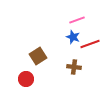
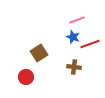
brown square: moved 1 px right, 3 px up
red circle: moved 2 px up
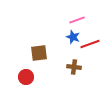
brown square: rotated 24 degrees clockwise
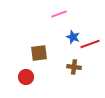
pink line: moved 18 px left, 6 px up
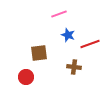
blue star: moved 5 px left, 2 px up
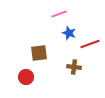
blue star: moved 1 px right, 2 px up
